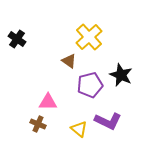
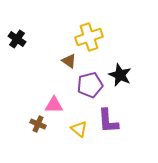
yellow cross: rotated 24 degrees clockwise
black star: moved 1 px left
pink triangle: moved 6 px right, 3 px down
purple L-shape: rotated 60 degrees clockwise
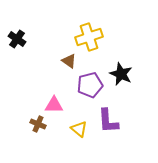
black star: moved 1 px right, 1 px up
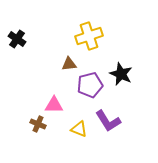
yellow cross: moved 1 px up
brown triangle: moved 3 px down; rotated 42 degrees counterclockwise
purple L-shape: rotated 28 degrees counterclockwise
yellow triangle: rotated 18 degrees counterclockwise
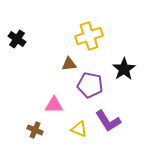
black star: moved 3 px right, 5 px up; rotated 15 degrees clockwise
purple pentagon: rotated 25 degrees clockwise
brown cross: moved 3 px left, 6 px down
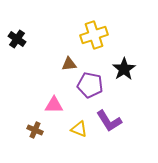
yellow cross: moved 5 px right, 1 px up
purple L-shape: moved 1 px right
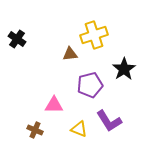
brown triangle: moved 1 px right, 10 px up
purple pentagon: rotated 25 degrees counterclockwise
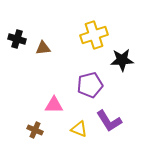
black cross: rotated 18 degrees counterclockwise
brown triangle: moved 27 px left, 6 px up
black star: moved 2 px left, 9 px up; rotated 30 degrees clockwise
